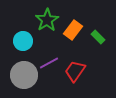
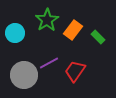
cyan circle: moved 8 px left, 8 px up
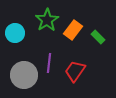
purple line: rotated 54 degrees counterclockwise
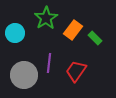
green star: moved 1 px left, 2 px up
green rectangle: moved 3 px left, 1 px down
red trapezoid: moved 1 px right
